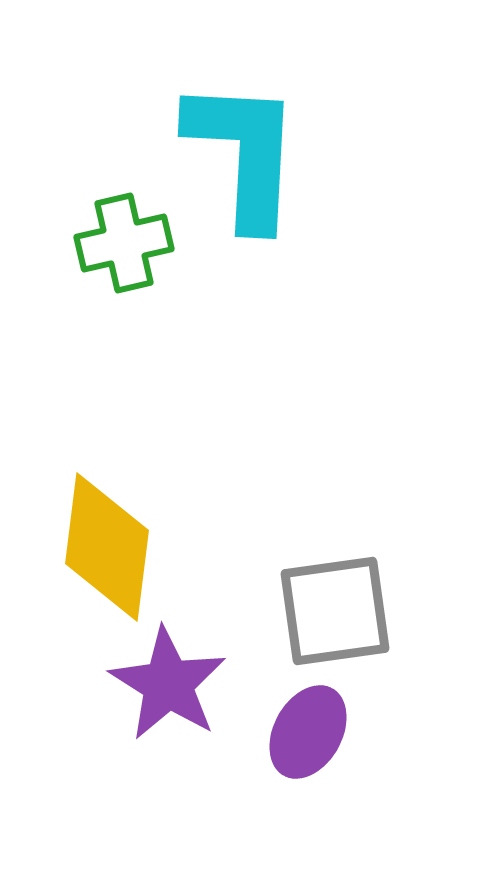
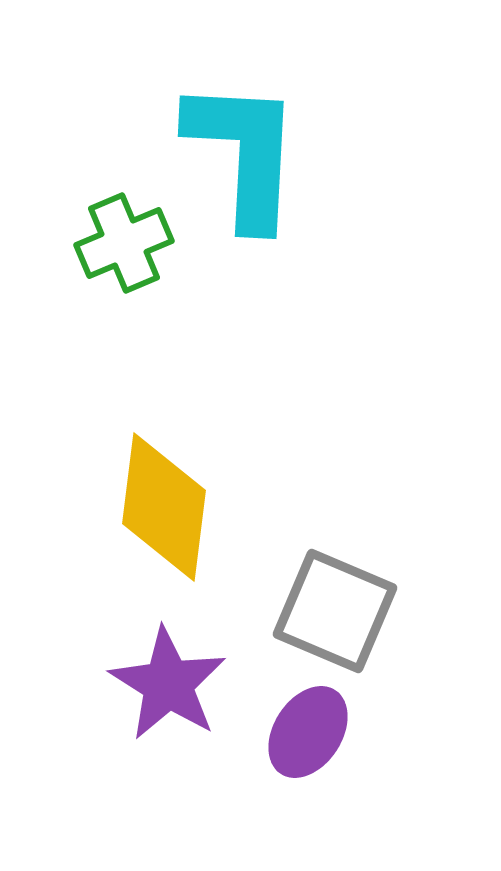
green cross: rotated 10 degrees counterclockwise
yellow diamond: moved 57 px right, 40 px up
gray square: rotated 31 degrees clockwise
purple ellipse: rotated 4 degrees clockwise
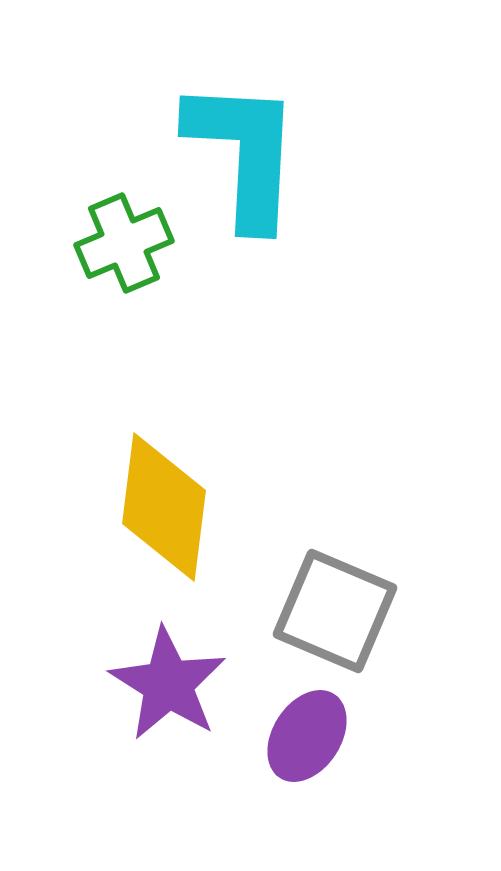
purple ellipse: moved 1 px left, 4 px down
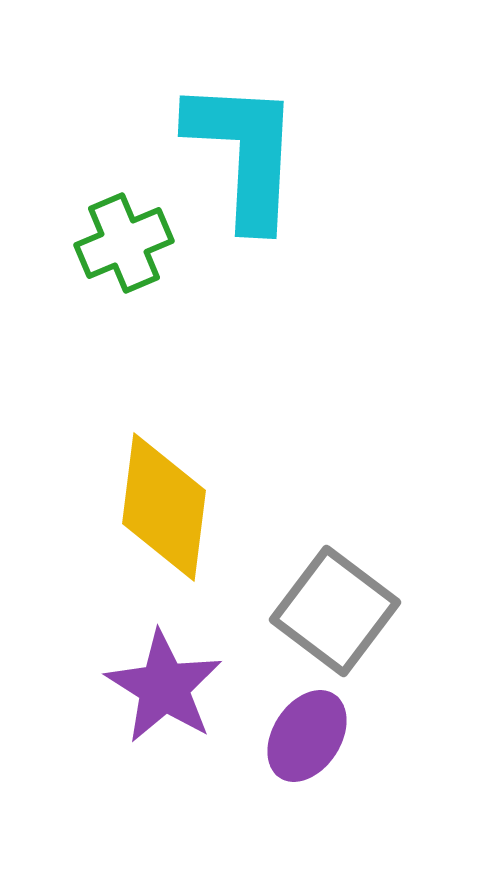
gray square: rotated 14 degrees clockwise
purple star: moved 4 px left, 3 px down
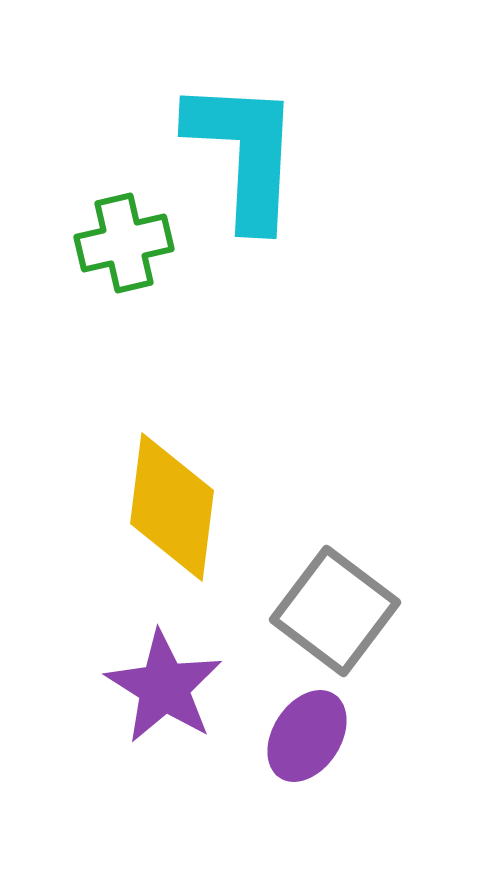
green cross: rotated 10 degrees clockwise
yellow diamond: moved 8 px right
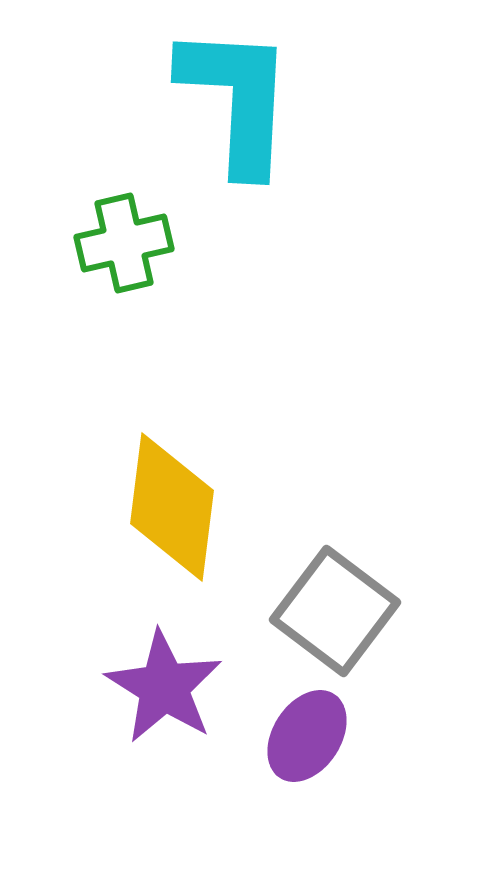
cyan L-shape: moved 7 px left, 54 px up
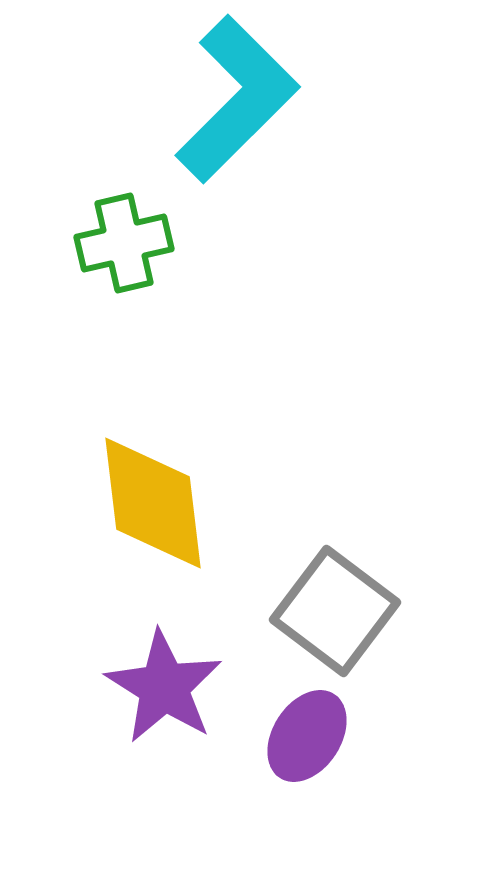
cyan L-shape: rotated 42 degrees clockwise
yellow diamond: moved 19 px left, 4 px up; rotated 14 degrees counterclockwise
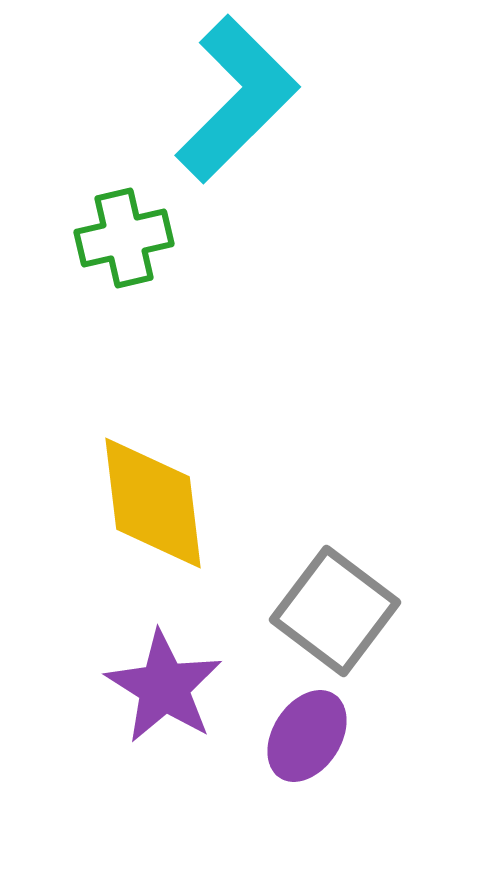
green cross: moved 5 px up
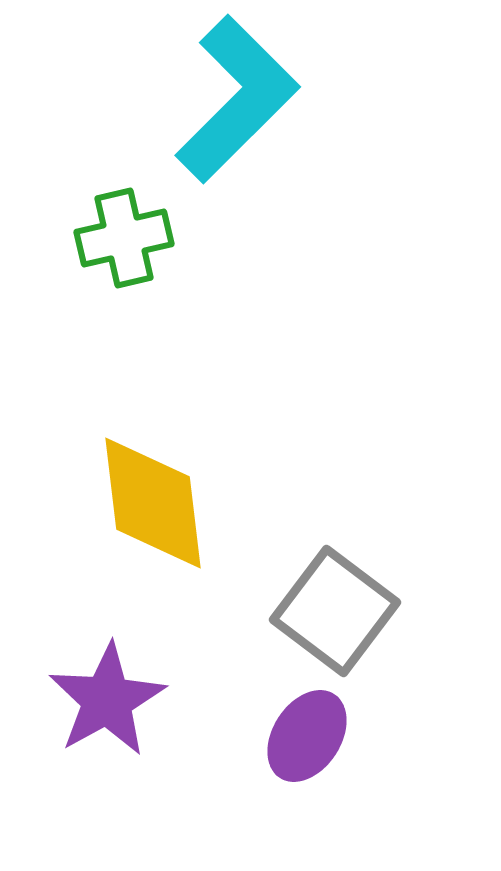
purple star: moved 57 px left, 13 px down; rotated 11 degrees clockwise
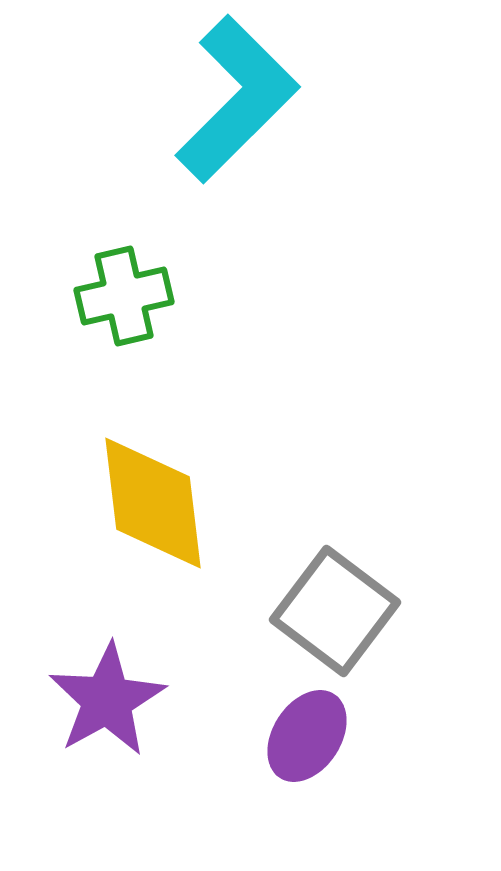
green cross: moved 58 px down
